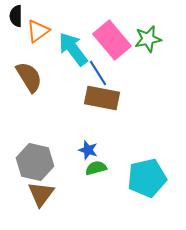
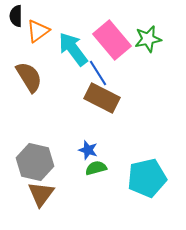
brown rectangle: rotated 16 degrees clockwise
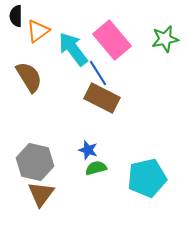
green star: moved 17 px right
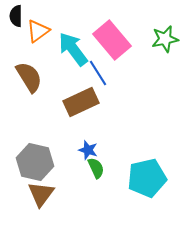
brown rectangle: moved 21 px left, 4 px down; rotated 52 degrees counterclockwise
green semicircle: rotated 80 degrees clockwise
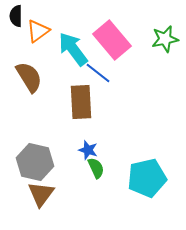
blue line: rotated 20 degrees counterclockwise
brown rectangle: rotated 68 degrees counterclockwise
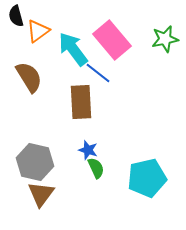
black semicircle: rotated 15 degrees counterclockwise
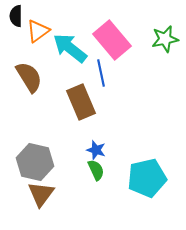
black semicircle: rotated 15 degrees clockwise
cyan arrow: moved 3 px left, 1 px up; rotated 15 degrees counterclockwise
blue line: moved 3 px right; rotated 40 degrees clockwise
brown rectangle: rotated 20 degrees counterclockwise
blue star: moved 8 px right
green semicircle: moved 2 px down
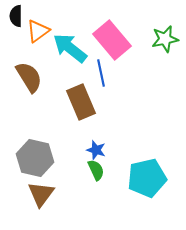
gray hexagon: moved 4 px up
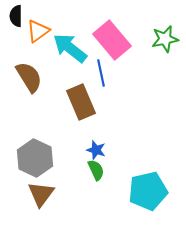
gray hexagon: rotated 12 degrees clockwise
cyan pentagon: moved 1 px right, 13 px down
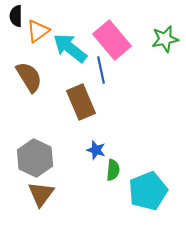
blue line: moved 3 px up
green semicircle: moved 17 px right; rotated 30 degrees clockwise
cyan pentagon: rotated 9 degrees counterclockwise
